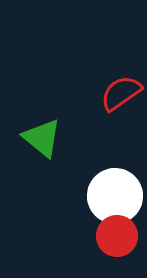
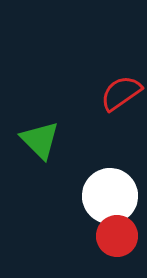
green triangle: moved 2 px left, 2 px down; rotated 6 degrees clockwise
white circle: moved 5 px left
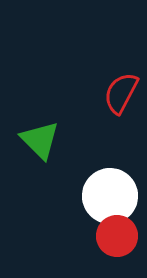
red semicircle: rotated 27 degrees counterclockwise
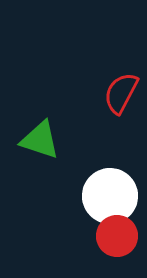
green triangle: rotated 27 degrees counterclockwise
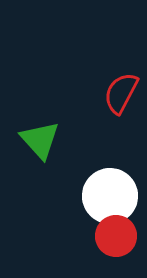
green triangle: rotated 30 degrees clockwise
red circle: moved 1 px left
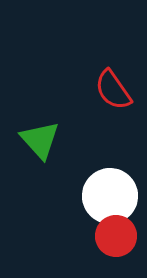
red semicircle: moved 8 px left, 3 px up; rotated 63 degrees counterclockwise
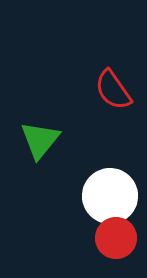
green triangle: rotated 21 degrees clockwise
red circle: moved 2 px down
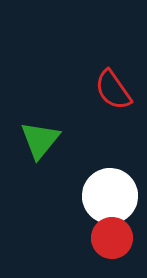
red circle: moved 4 px left
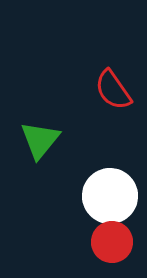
red circle: moved 4 px down
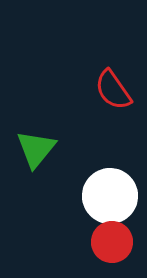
green triangle: moved 4 px left, 9 px down
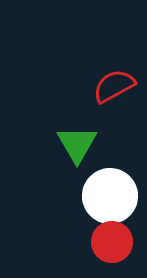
red semicircle: moved 1 px right, 4 px up; rotated 96 degrees clockwise
green triangle: moved 41 px right, 5 px up; rotated 9 degrees counterclockwise
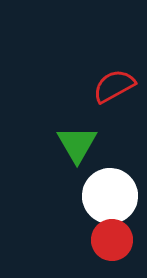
red circle: moved 2 px up
